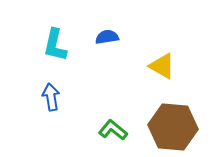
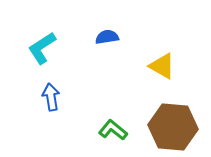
cyan L-shape: moved 13 px left, 3 px down; rotated 44 degrees clockwise
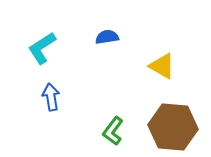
green L-shape: moved 1 px down; rotated 92 degrees counterclockwise
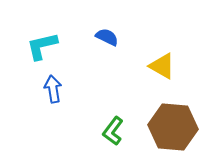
blue semicircle: rotated 35 degrees clockwise
cyan L-shape: moved 2 px up; rotated 20 degrees clockwise
blue arrow: moved 2 px right, 8 px up
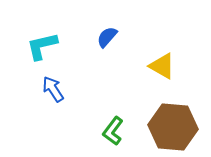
blue semicircle: rotated 75 degrees counterclockwise
blue arrow: rotated 24 degrees counterclockwise
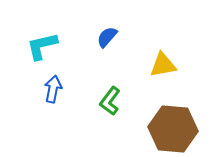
yellow triangle: moved 1 px right, 1 px up; rotated 40 degrees counterclockwise
blue arrow: rotated 44 degrees clockwise
brown hexagon: moved 2 px down
green L-shape: moved 3 px left, 30 px up
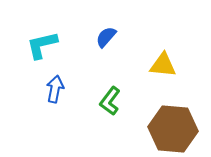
blue semicircle: moved 1 px left
cyan L-shape: moved 1 px up
yellow triangle: rotated 16 degrees clockwise
blue arrow: moved 2 px right
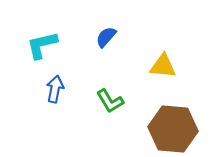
yellow triangle: moved 1 px down
green L-shape: rotated 68 degrees counterclockwise
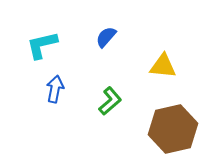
green L-shape: rotated 100 degrees counterclockwise
brown hexagon: rotated 18 degrees counterclockwise
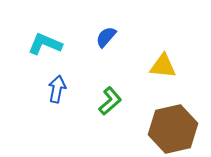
cyan L-shape: moved 3 px right, 1 px up; rotated 36 degrees clockwise
blue arrow: moved 2 px right
